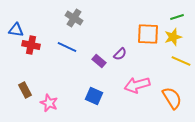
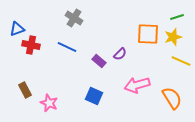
blue triangle: moved 1 px right, 1 px up; rotated 28 degrees counterclockwise
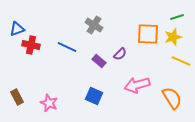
gray cross: moved 20 px right, 7 px down
brown rectangle: moved 8 px left, 7 px down
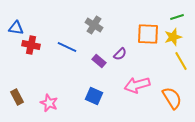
blue triangle: moved 1 px left, 1 px up; rotated 28 degrees clockwise
yellow line: rotated 36 degrees clockwise
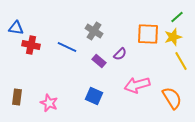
green line: rotated 24 degrees counterclockwise
gray cross: moved 6 px down
brown rectangle: rotated 35 degrees clockwise
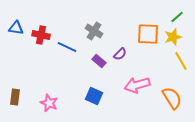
red cross: moved 10 px right, 10 px up
brown rectangle: moved 2 px left
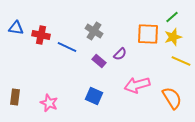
green line: moved 5 px left
yellow line: rotated 36 degrees counterclockwise
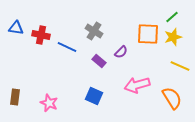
purple semicircle: moved 1 px right, 2 px up
yellow line: moved 1 px left, 5 px down
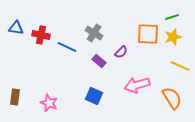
green line: rotated 24 degrees clockwise
gray cross: moved 2 px down
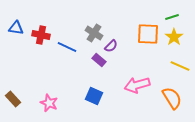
yellow star: moved 1 px right; rotated 18 degrees counterclockwise
purple semicircle: moved 10 px left, 6 px up
purple rectangle: moved 1 px up
brown rectangle: moved 2 px left, 2 px down; rotated 49 degrees counterclockwise
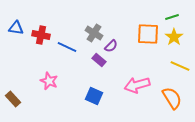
pink star: moved 22 px up
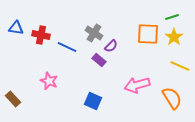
blue square: moved 1 px left, 5 px down
